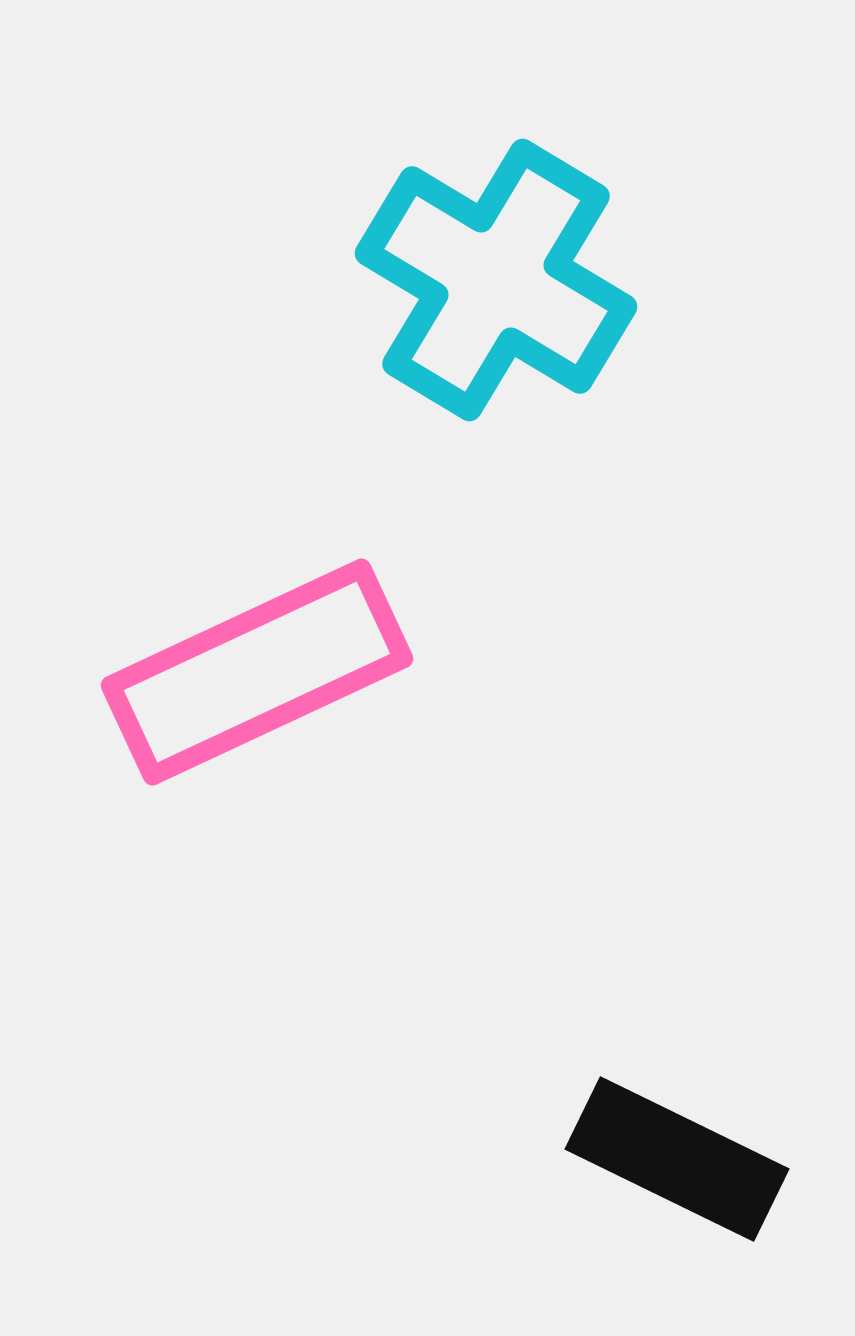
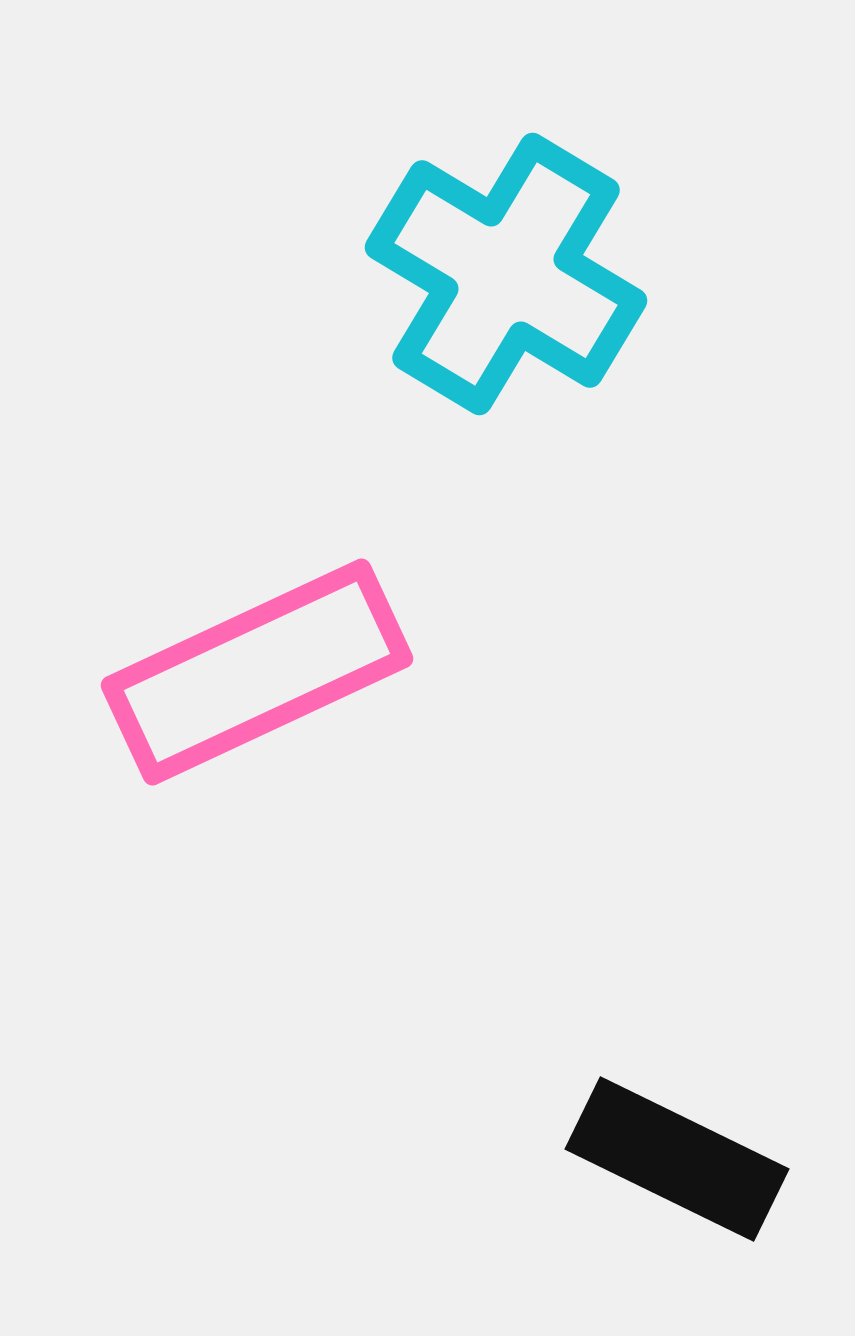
cyan cross: moved 10 px right, 6 px up
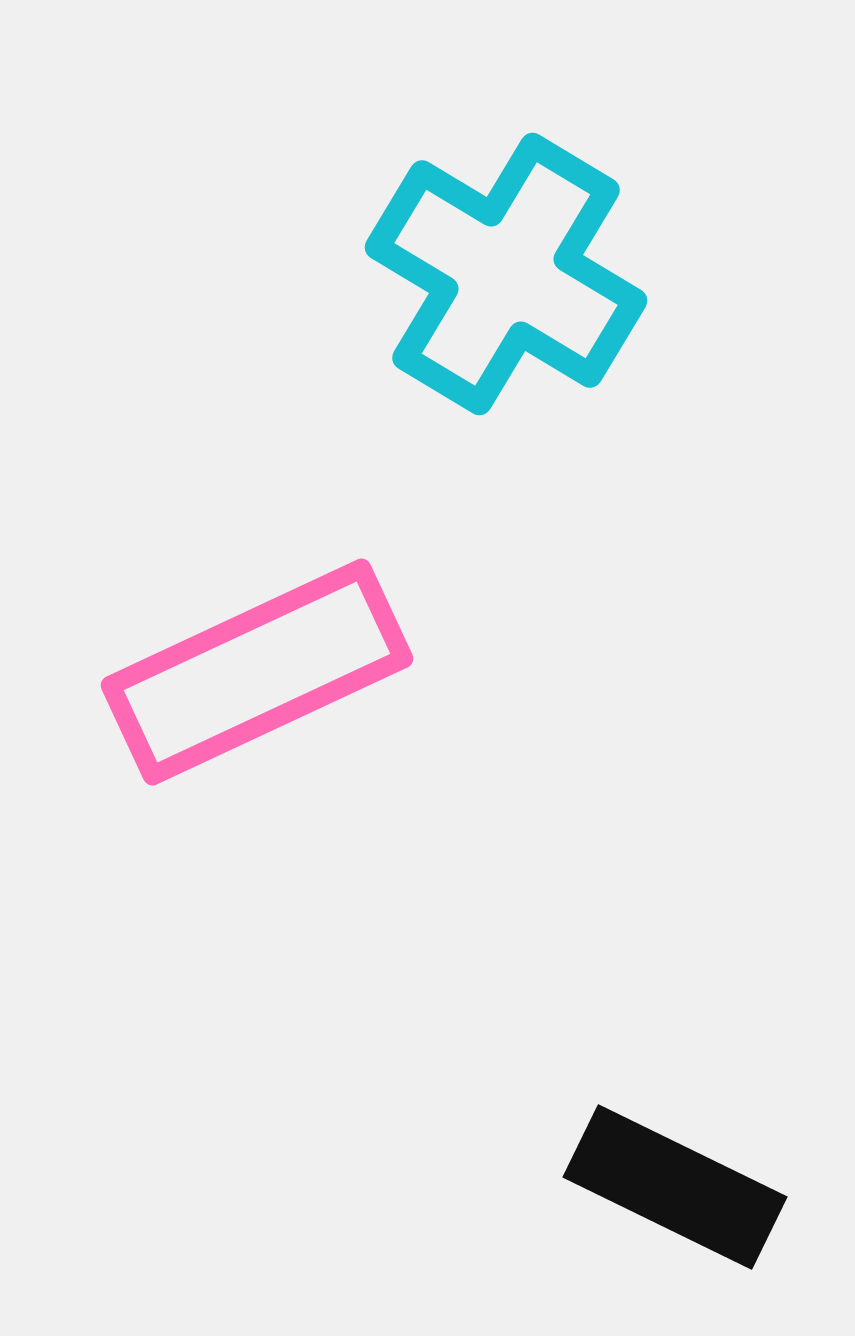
black rectangle: moved 2 px left, 28 px down
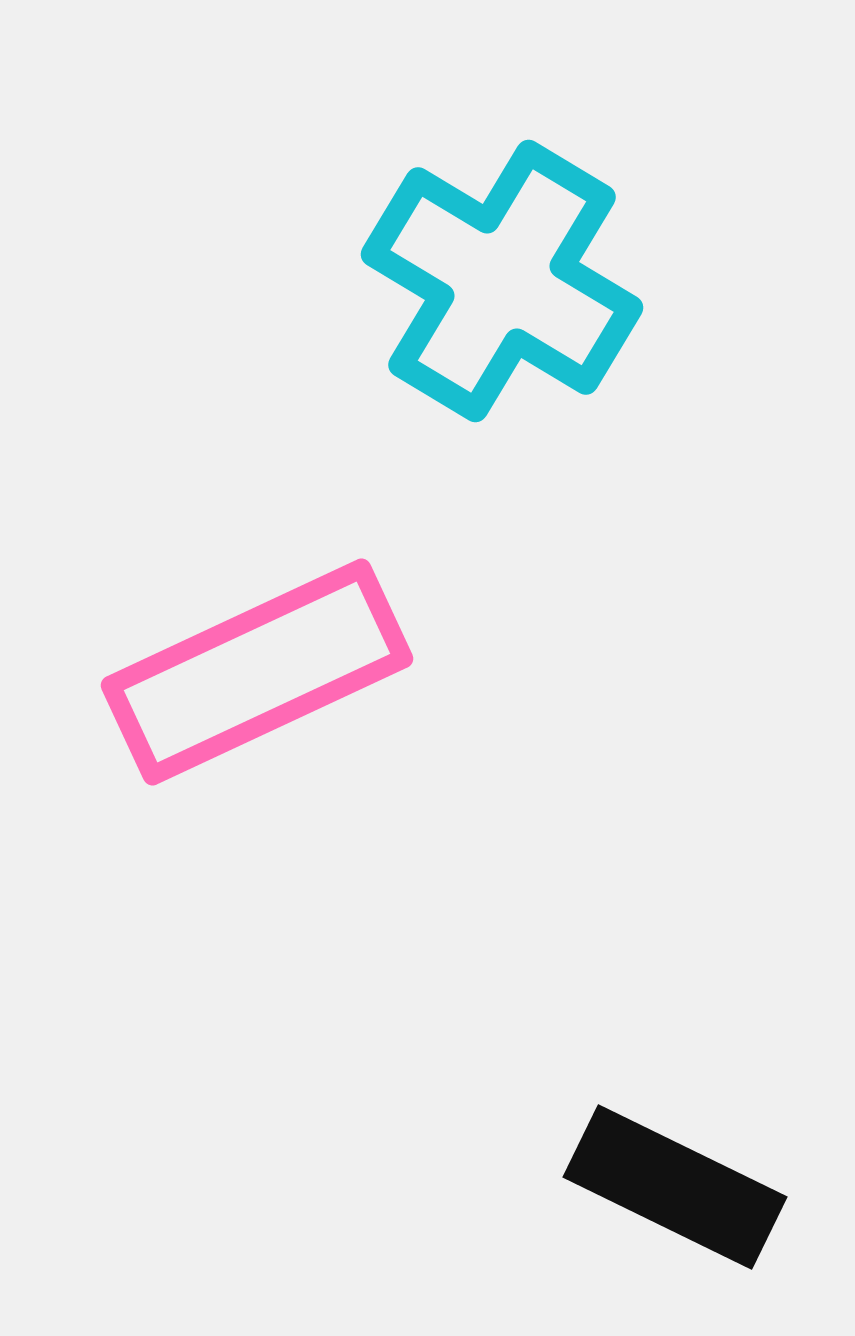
cyan cross: moved 4 px left, 7 px down
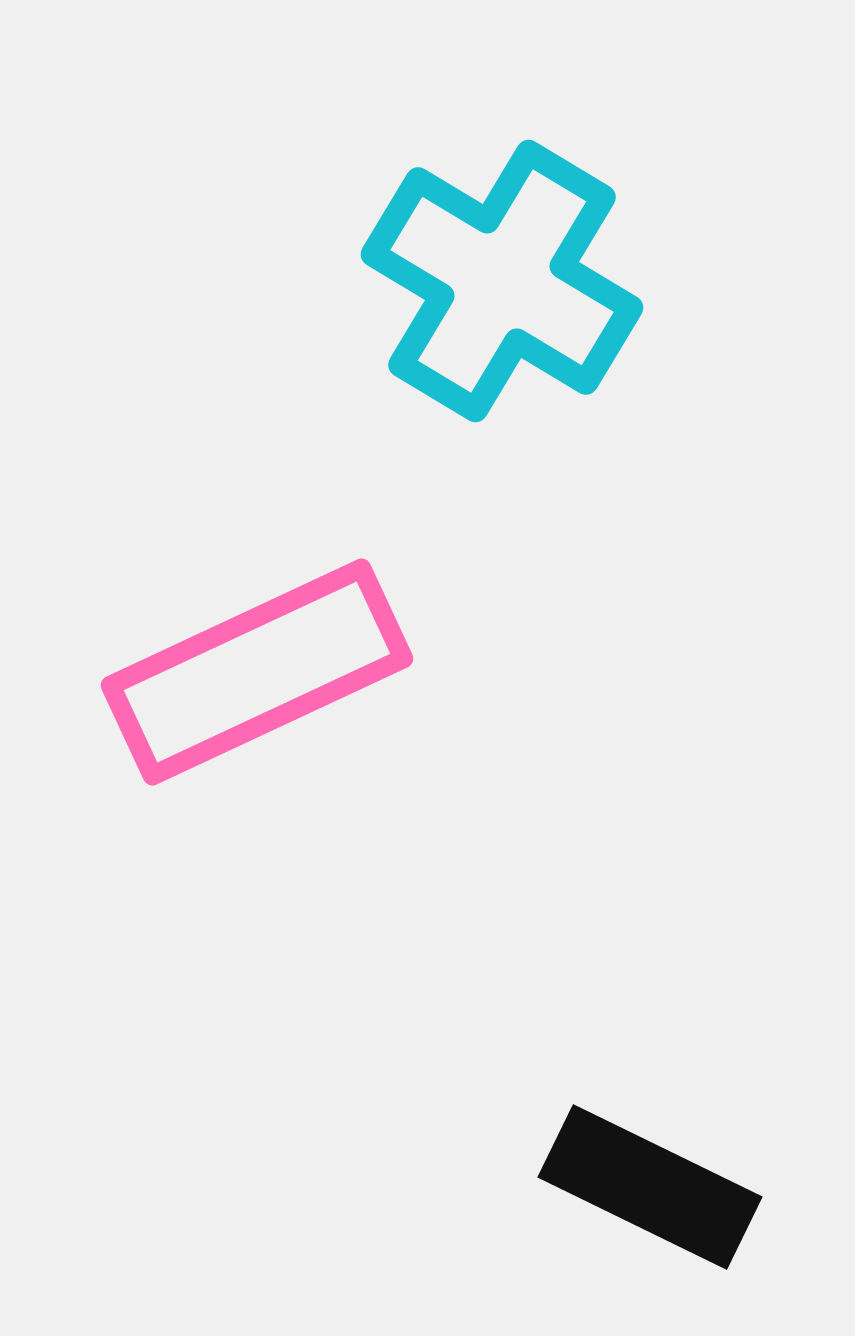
black rectangle: moved 25 px left
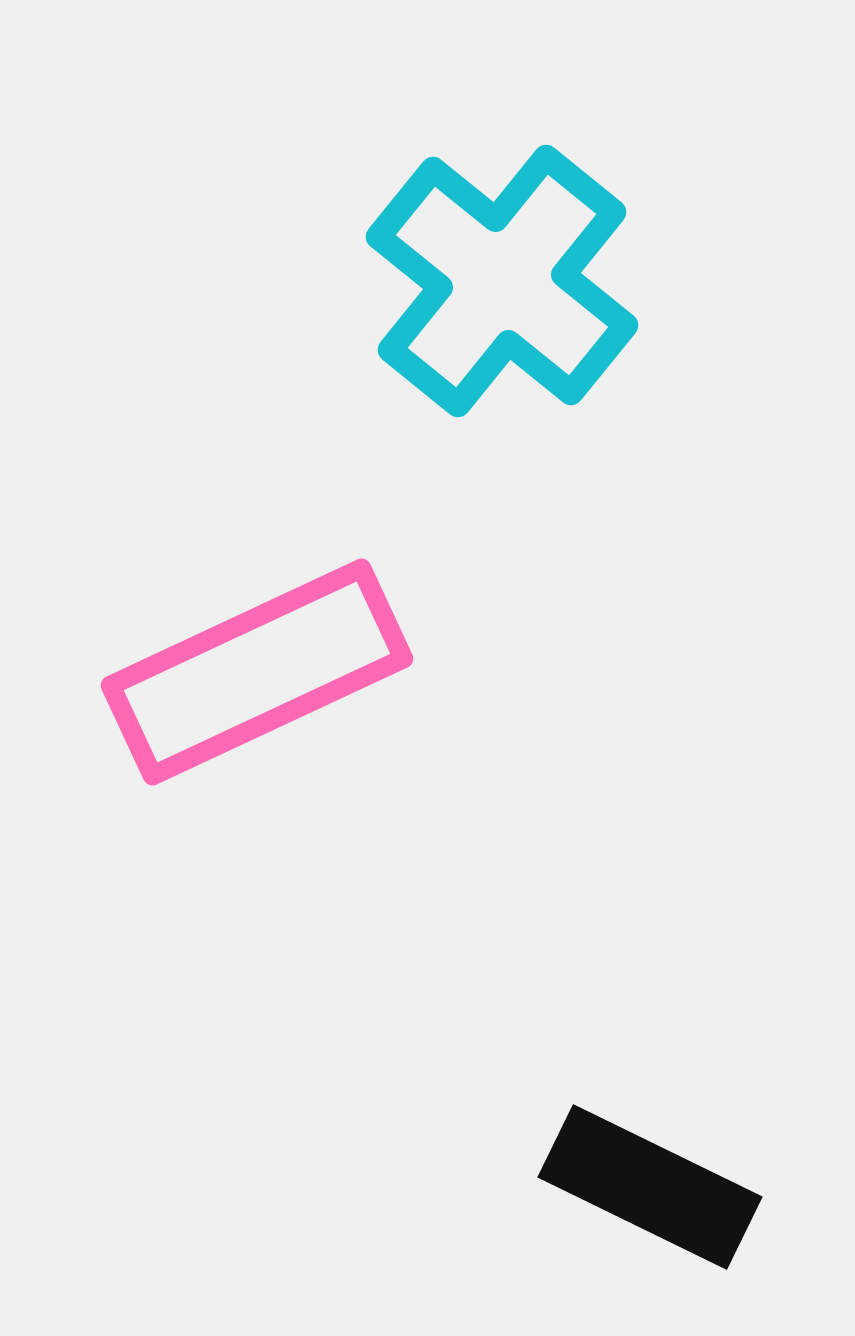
cyan cross: rotated 8 degrees clockwise
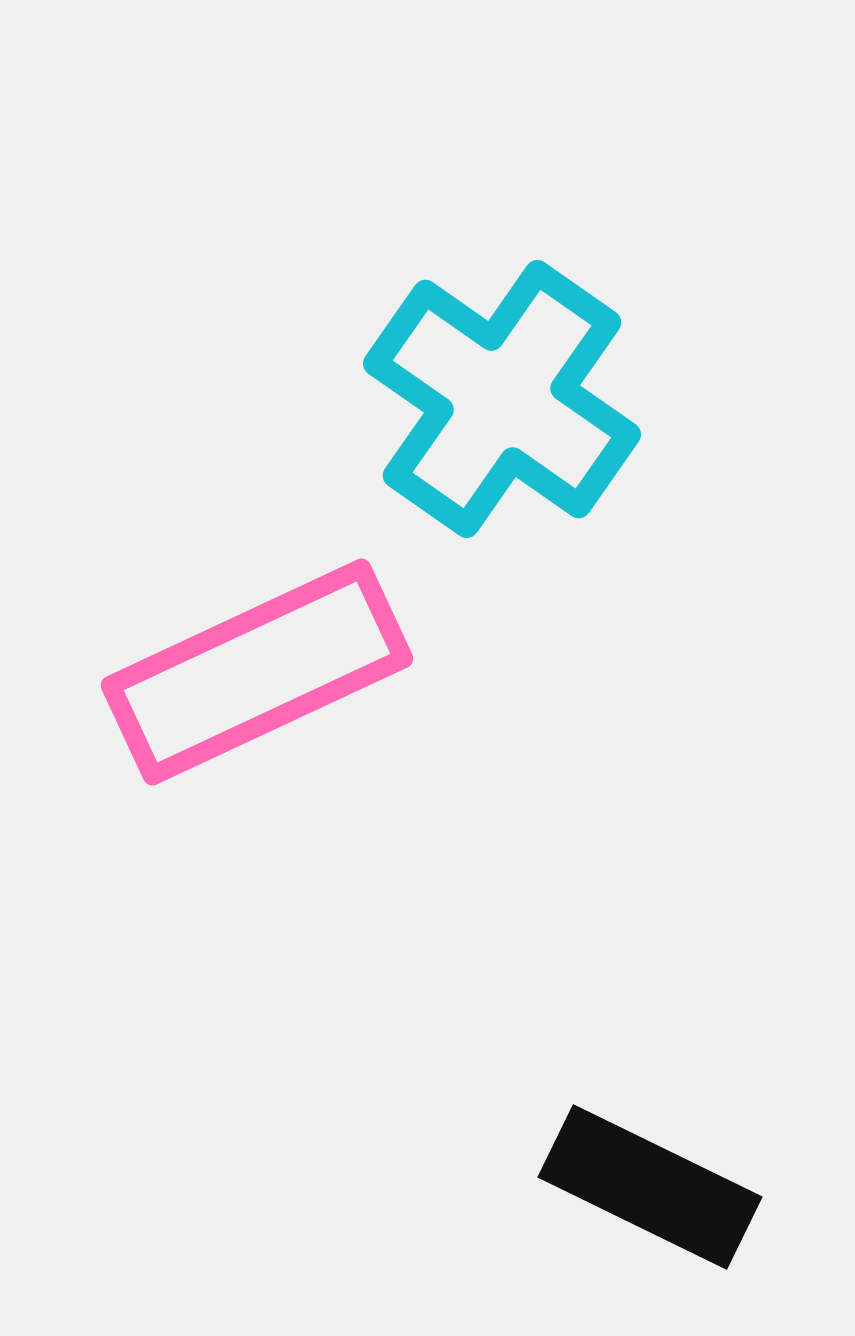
cyan cross: moved 118 px down; rotated 4 degrees counterclockwise
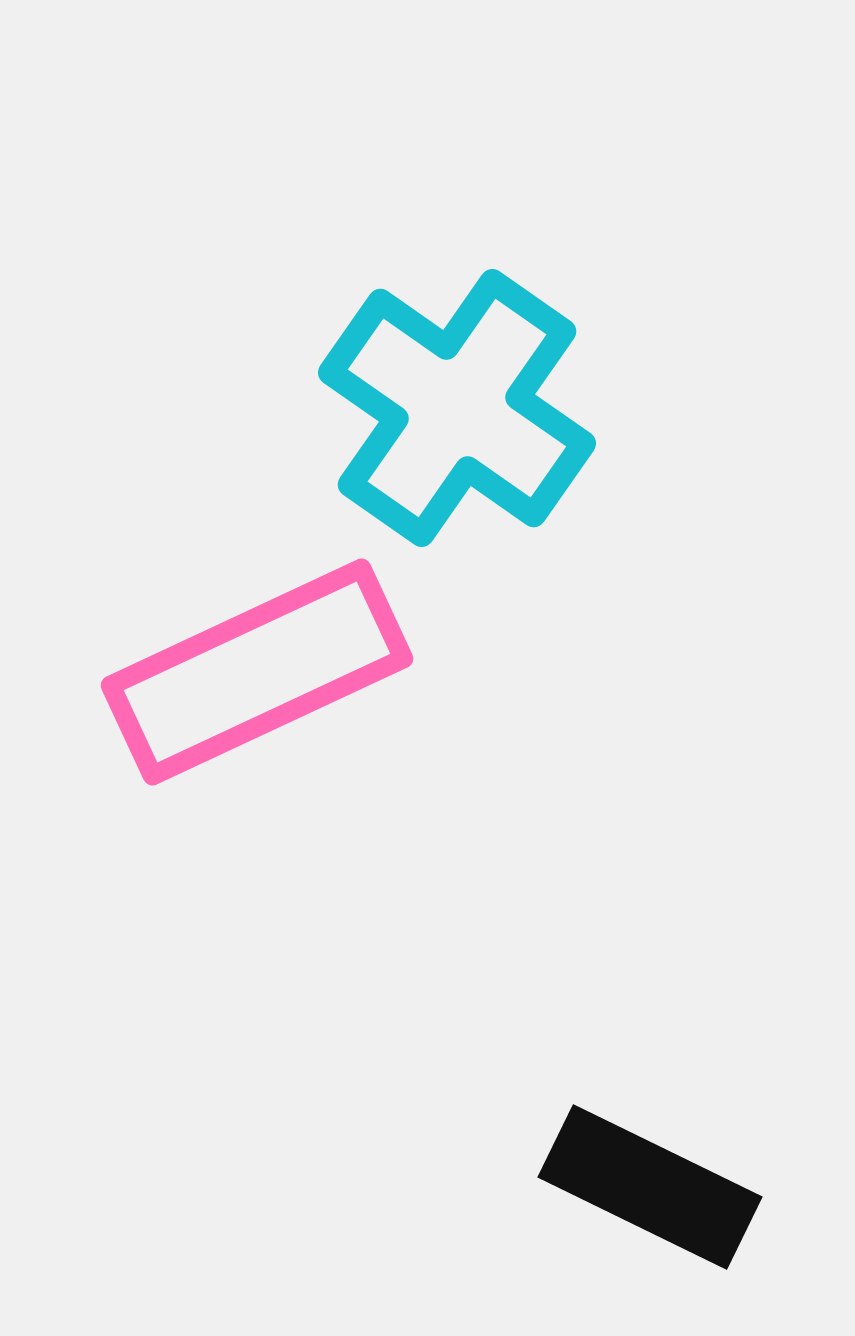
cyan cross: moved 45 px left, 9 px down
